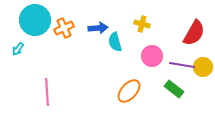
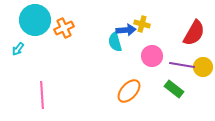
blue arrow: moved 28 px right, 2 px down
pink line: moved 5 px left, 3 px down
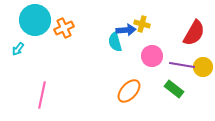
pink line: rotated 16 degrees clockwise
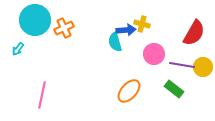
pink circle: moved 2 px right, 2 px up
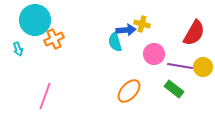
orange cross: moved 10 px left, 11 px down
cyan arrow: rotated 56 degrees counterclockwise
purple line: moved 2 px left, 1 px down
pink line: moved 3 px right, 1 px down; rotated 8 degrees clockwise
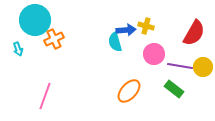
yellow cross: moved 4 px right, 2 px down
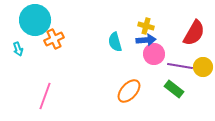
blue arrow: moved 20 px right, 10 px down
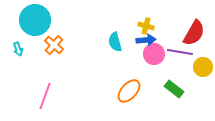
orange cross: moved 6 px down; rotated 24 degrees counterclockwise
purple line: moved 14 px up
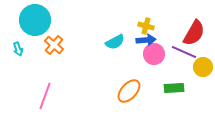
cyan semicircle: rotated 102 degrees counterclockwise
purple line: moved 4 px right; rotated 15 degrees clockwise
green rectangle: moved 1 px up; rotated 42 degrees counterclockwise
